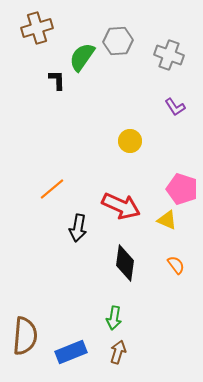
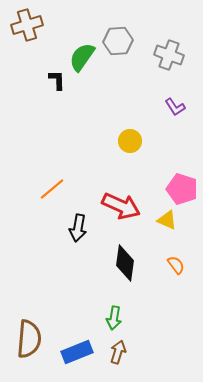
brown cross: moved 10 px left, 3 px up
brown semicircle: moved 4 px right, 3 px down
blue rectangle: moved 6 px right
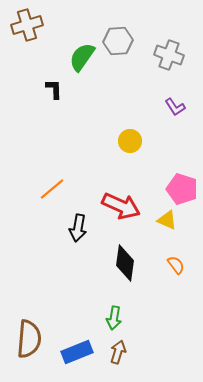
black L-shape: moved 3 px left, 9 px down
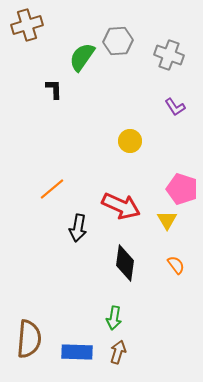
yellow triangle: rotated 35 degrees clockwise
blue rectangle: rotated 24 degrees clockwise
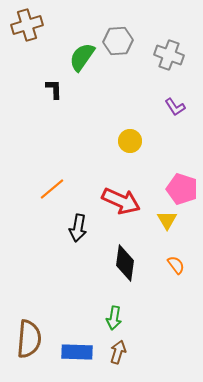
red arrow: moved 5 px up
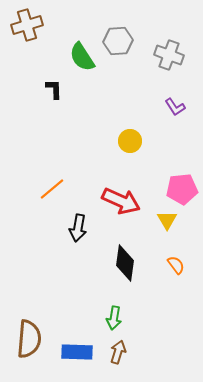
green semicircle: rotated 68 degrees counterclockwise
pink pentagon: rotated 24 degrees counterclockwise
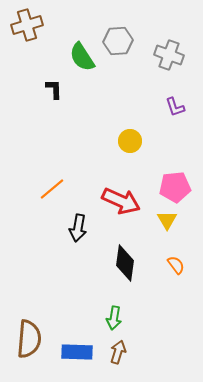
purple L-shape: rotated 15 degrees clockwise
pink pentagon: moved 7 px left, 2 px up
